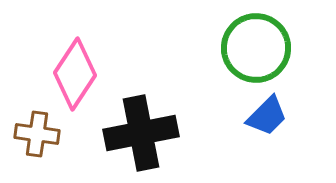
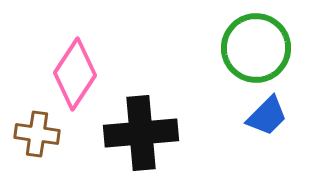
black cross: rotated 6 degrees clockwise
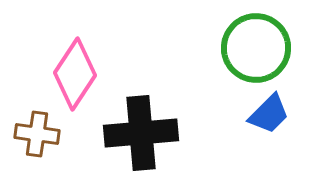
blue trapezoid: moved 2 px right, 2 px up
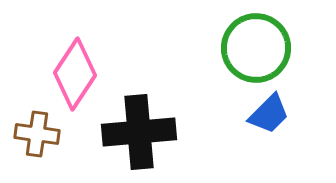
black cross: moved 2 px left, 1 px up
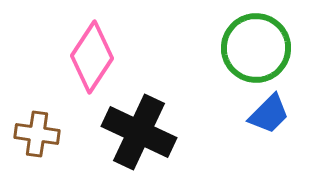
pink diamond: moved 17 px right, 17 px up
black cross: rotated 30 degrees clockwise
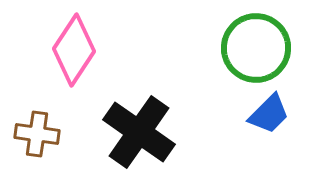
pink diamond: moved 18 px left, 7 px up
black cross: rotated 10 degrees clockwise
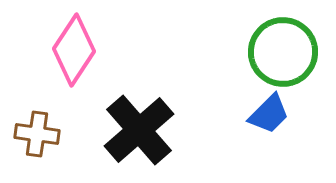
green circle: moved 27 px right, 4 px down
black cross: moved 2 px up; rotated 14 degrees clockwise
